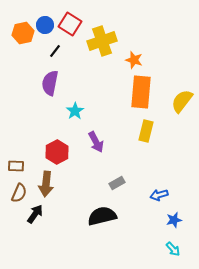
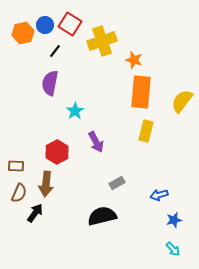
black arrow: moved 1 px up
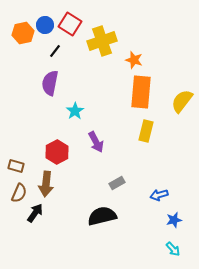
brown rectangle: rotated 14 degrees clockwise
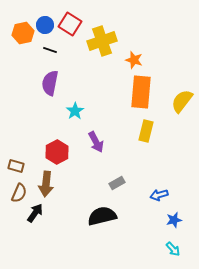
black line: moved 5 px left, 1 px up; rotated 72 degrees clockwise
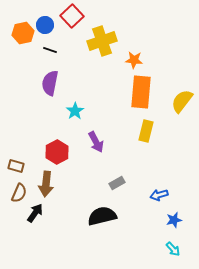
red square: moved 2 px right, 8 px up; rotated 15 degrees clockwise
orange star: rotated 12 degrees counterclockwise
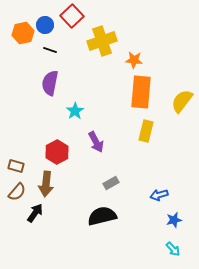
gray rectangle: moved 6 px left
brown semicircle: moved 2 px left, 1 px up; rotated 18 degrees clockwise
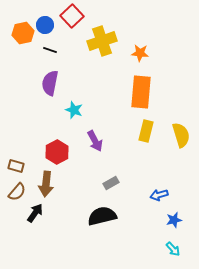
orange star: moved 6 px right, 7 px up
yellow semicircle: moved 1 px left, 34 px down; rotated 125 degrees clockwise
cyan star: moved 1 px left, 1 px up; rotated 18 degrees counterclockwise
purple arrow: moved 1 px left, 1 px up
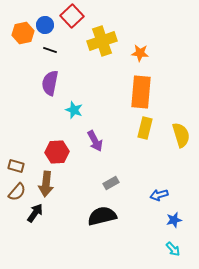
yellow rectangle: moved 1 px left, 3 px up
red hexagon: rotated 25 degrees clockwise
